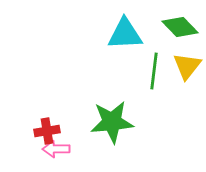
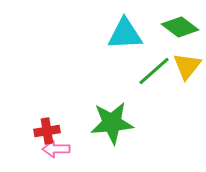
green diamond: rotated 9 degrees counterclockwise
green line: rotated 42 degrees clockwise
green star: moved 1 px down
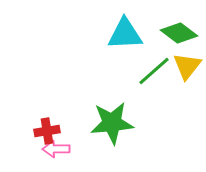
green diamond: moved 1 px left, 6 px down
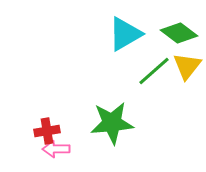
cyan triangle: rotated 27 degrees counterclockwise
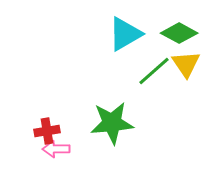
green diamond: rotated 9 degrees counterclockwise
yellow triangle: moved 1 px left, 2 px up; rotated 12 degrees counterclockwise
